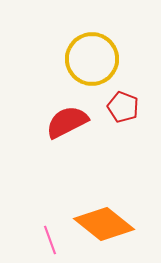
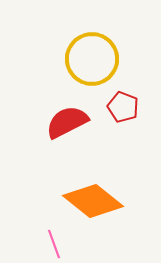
orange diamond: moved 11 px left, 23 px up
pink line: moved 4 px right, 4 px down
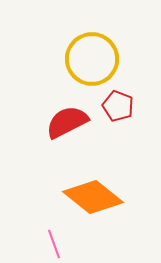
red pentagon: moved 5 px left, 1 px up
orange diamond: moved 4 px up
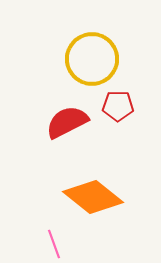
red pentagon: rotated 20 degrees counterclockwise
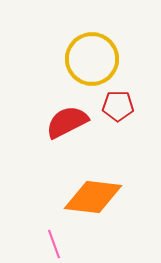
orange diamond: rotated 32 degrees counterclockwise
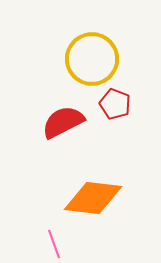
red pentagon: moved 3 px left, 2 px up; rotated 20 degrees clockwise
red semicircle: moved 4 px left
orange diamond: moved 1 px down
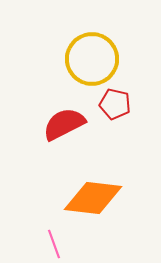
red pentagon: rotated 8 degrees counterclockwise
red semicircle: moved 1 px right, 2 px down
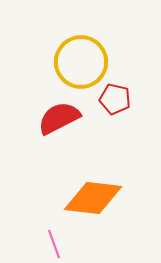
yellow circle: moved 11 px left, 3 px down
red pentagon: moved 5 px up
red semicircle: moved 5 px left, 6 px up
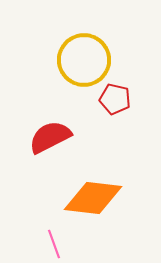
yellow circle: moved 3 px right, 2 px up
red semicircle: moved 9 px left, 19 px down
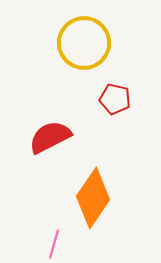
yellow circle: moved 17 px up
orange diamond: rotated 62 degrees counterclockwise
pink line: rotated 36 degrees clockwise
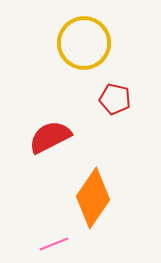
pink line: rotated 52 degrees clockwise
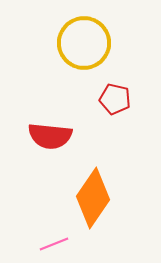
red semicircle: moved 1 px up; rotated 147 degrees counterclockwise
